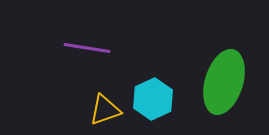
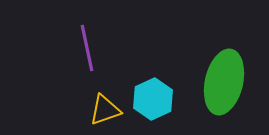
purple line: rotated 69 degrees clockwise
green ellipse: rotated 4 degrees counterclockwise
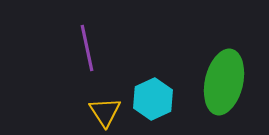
yellow triangle: moved 2 px down; rotated 44 degrees counterclockwise
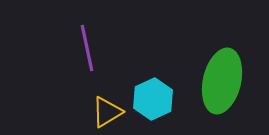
green ellipse: moved 2 px left, 1 px up
yellow triangle: moved 2 px right; rotated 32 degrees clockwise
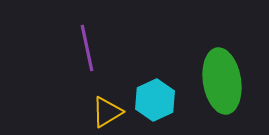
green ellipse: rotated 22 degrees counterclockwise
cyan hexagon: moved 2 px right, 1 px down
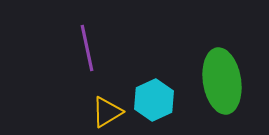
cyan hexagon: moved 1 px left
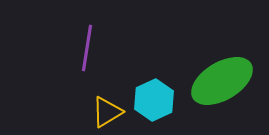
purple line: rotated 21 degrees clockwise
green ellipse: rotated 68 degrees clockwise
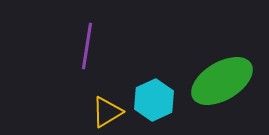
purple line: moved 2 px up
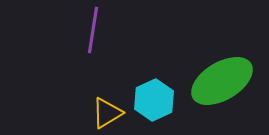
purple line: moved 6 px right, 16 px up
yellow triangle: moved 1 px down
